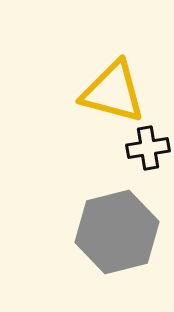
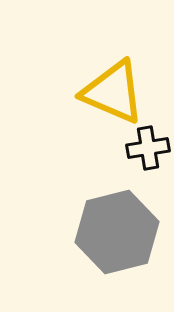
yellow triangle: rotated 8 degrees clockwise
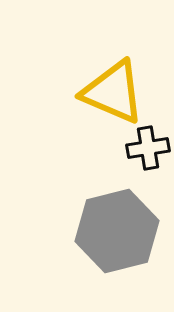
gray hexagon: moved 1 px up
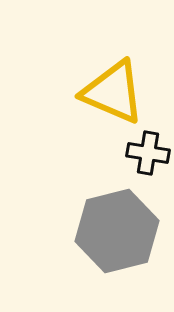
black cross: moved 5 px down; rotated 18 degrees clockwise
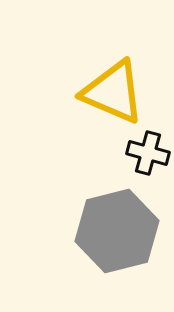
black cross: rotated 6 degrees clockwise
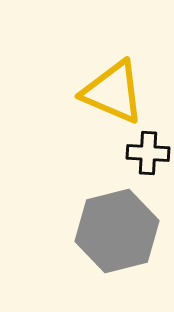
black cross: rotated 12 degrees counterclockwise
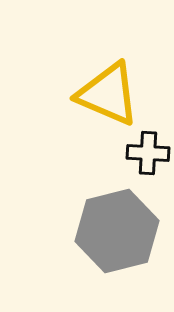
yellow triangle: moved 5 px left, 2 px down
